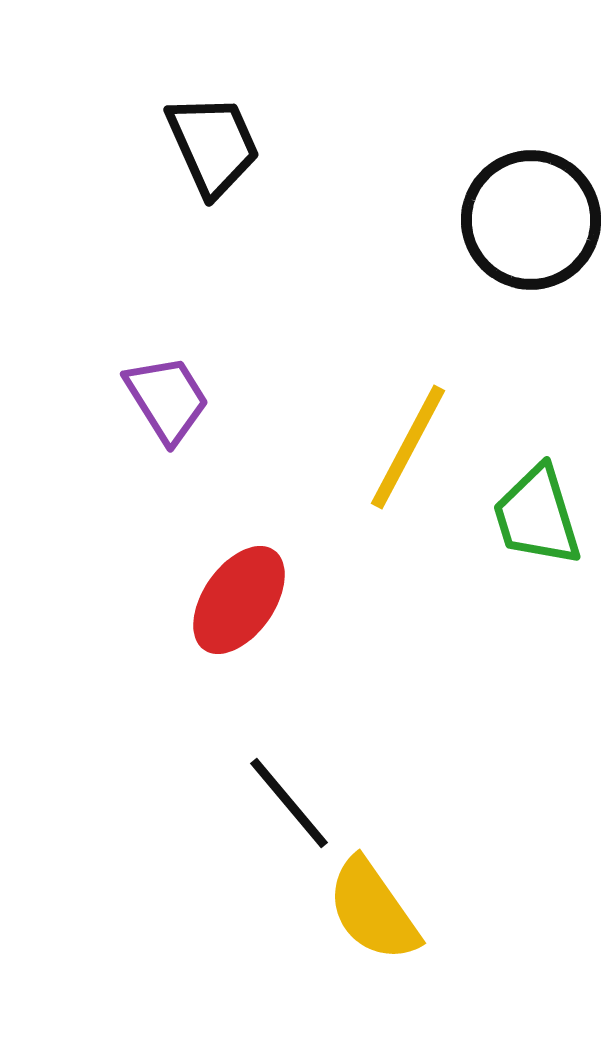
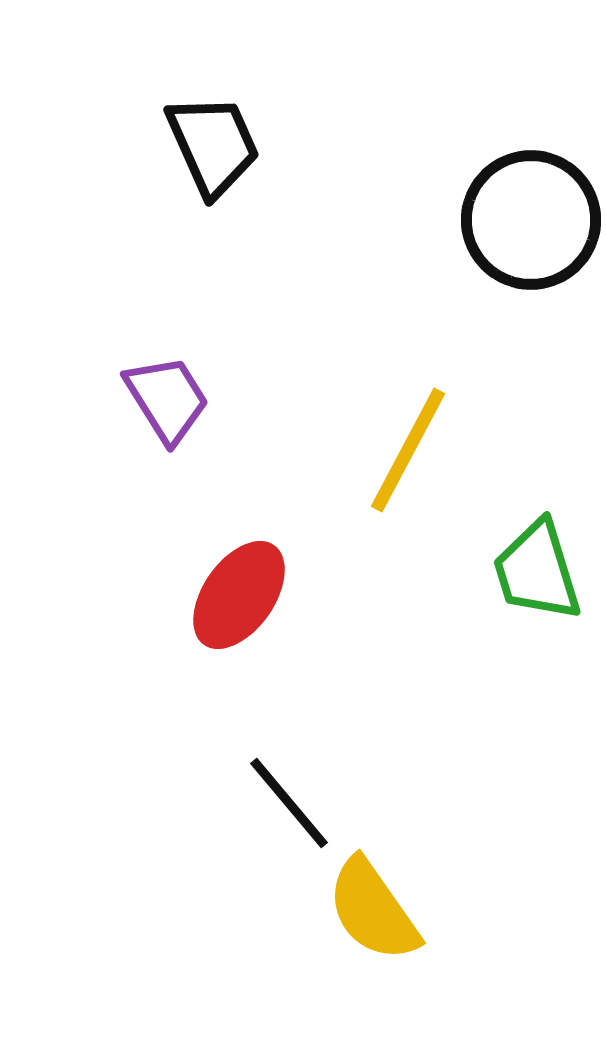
yellow line: moved 3 px down
green trapezoid: moved 55 px down
red ellipse: moved 5 px up
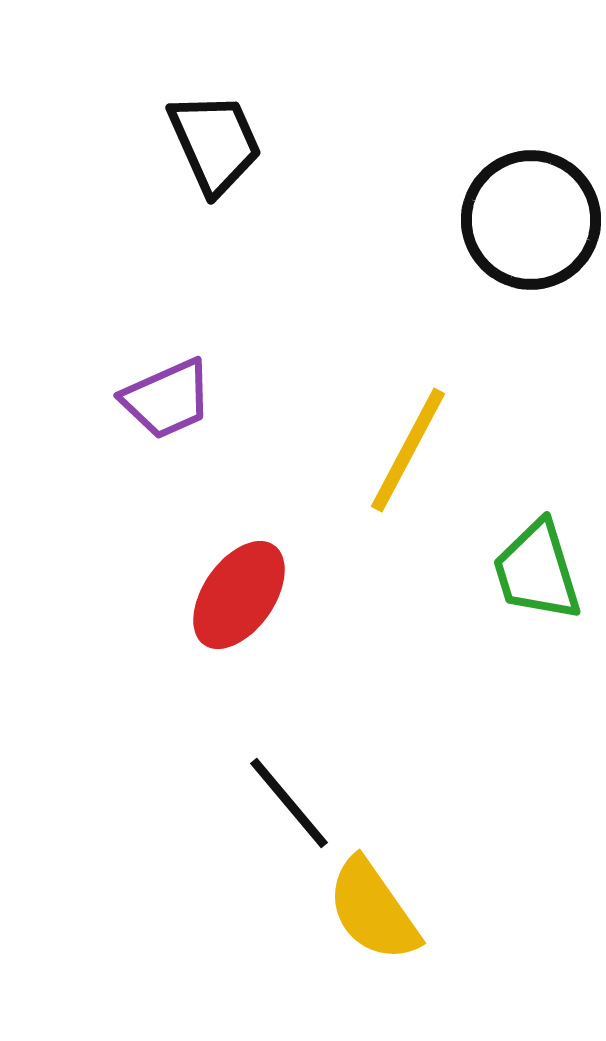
black trapezoid: moved 2 px right, 2 px up
purple trapezoid: rotated 98 degrees clockwise
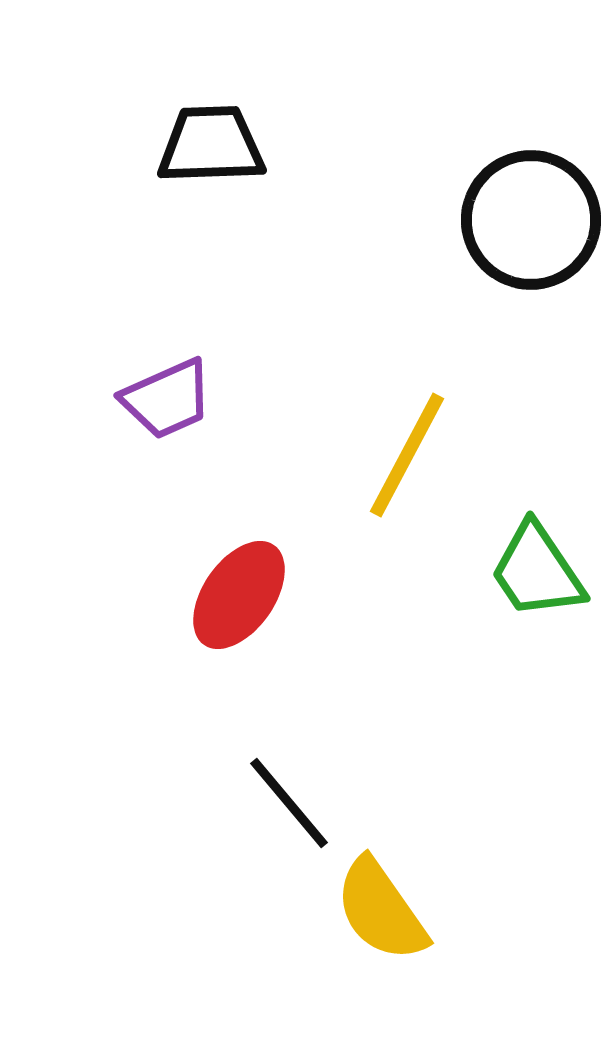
black trapezoid: moved 4 px left, 2 px down; rotated 68 degrees counterclockwise
yellow line: moved 1 px left, 5 px down
green trapezoid: rotated 17 degrees counterclockwise
yellow semicircle: moved 8 px right
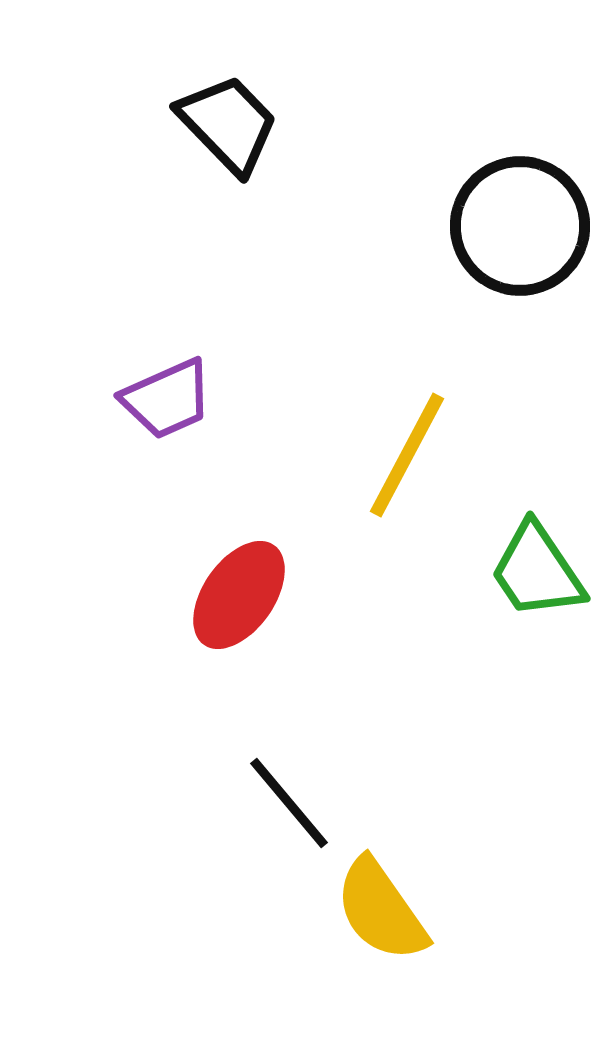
black trapezoid: moved 17 px right, 21 px up; rotated 48 degrees clockwise
black circle: moved 11 px left, 6 px down
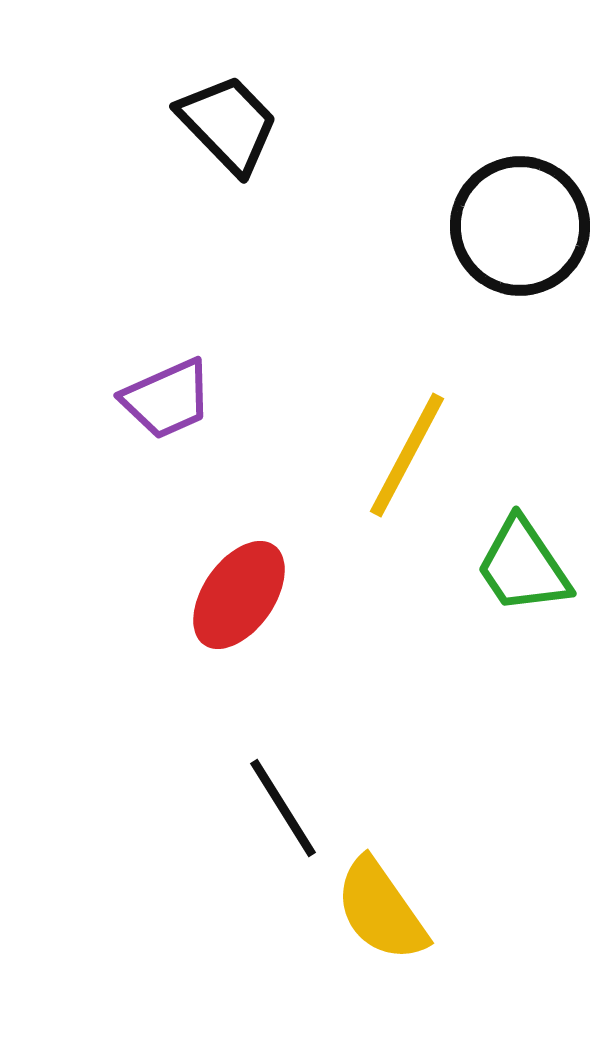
green trapezoid: moved 14 px left, 5 px up
black line: moved 6 px left, 5 px down; rotated 8 degrees clockwise
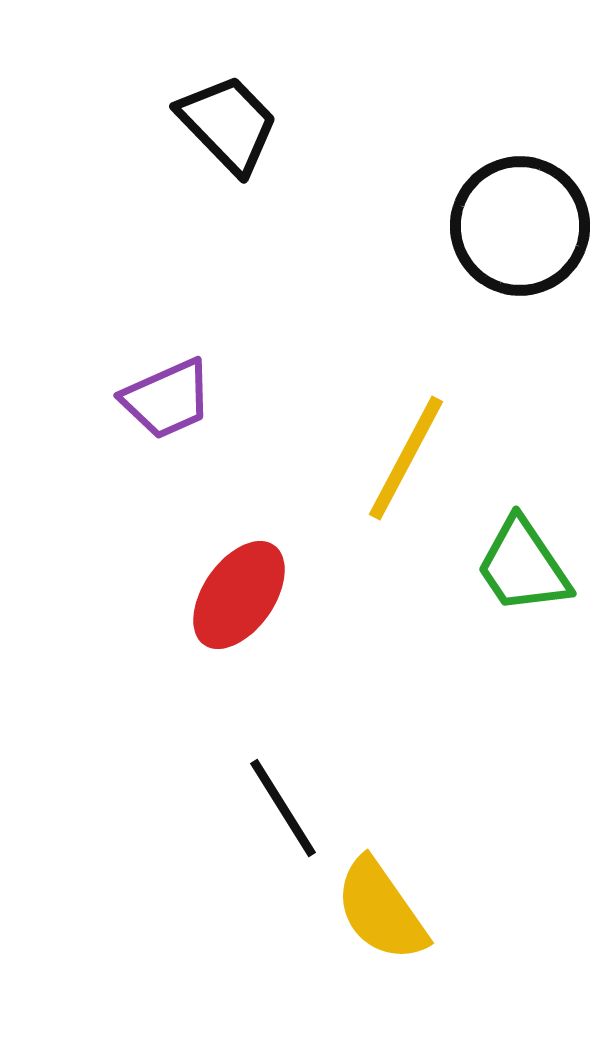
yellow line: moved 1 px left, 3 px down
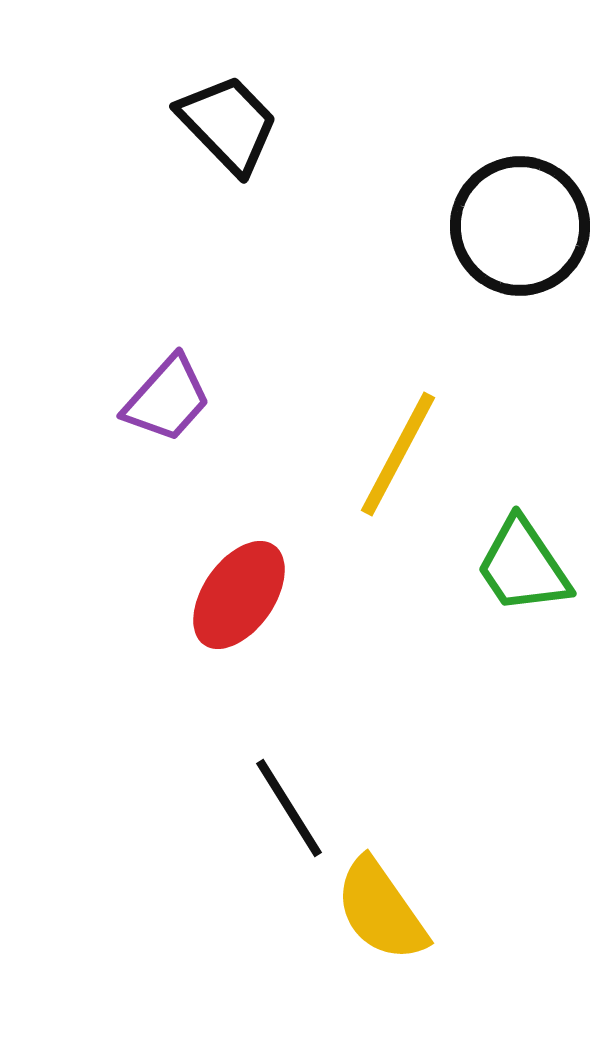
purple trapezoid: rotated 24 degrees counterclockwise
yellow line: moved 8 px left, 4 px up
black line: moved 6 px right
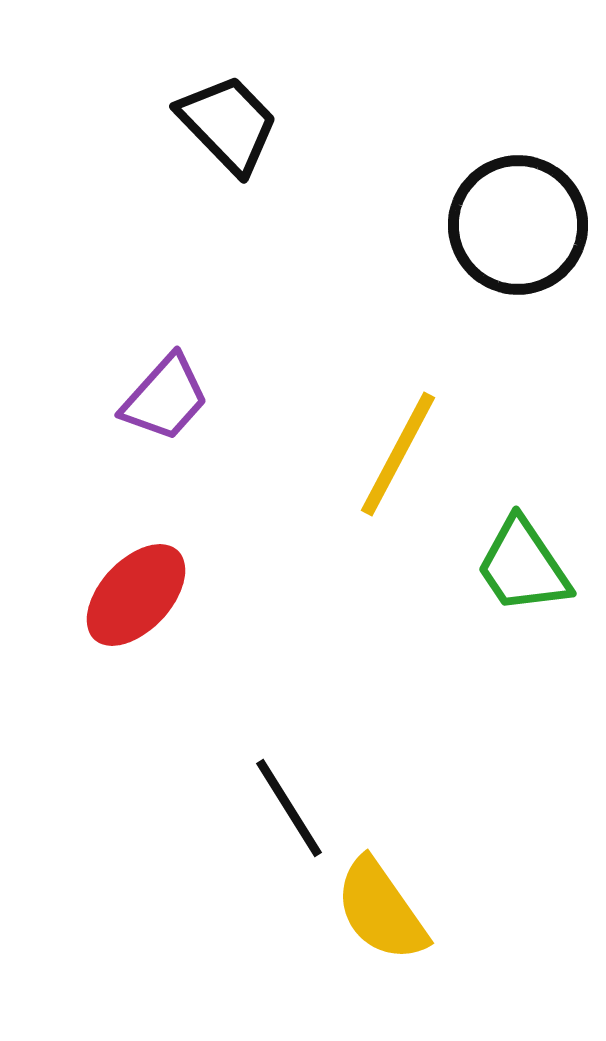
black circle: moved 2 px left, 1 px up
purple trapezoid: moved 2 px left, 1 px up
red ellipse: moved 103 px left; rotated 8 degrees clockwise
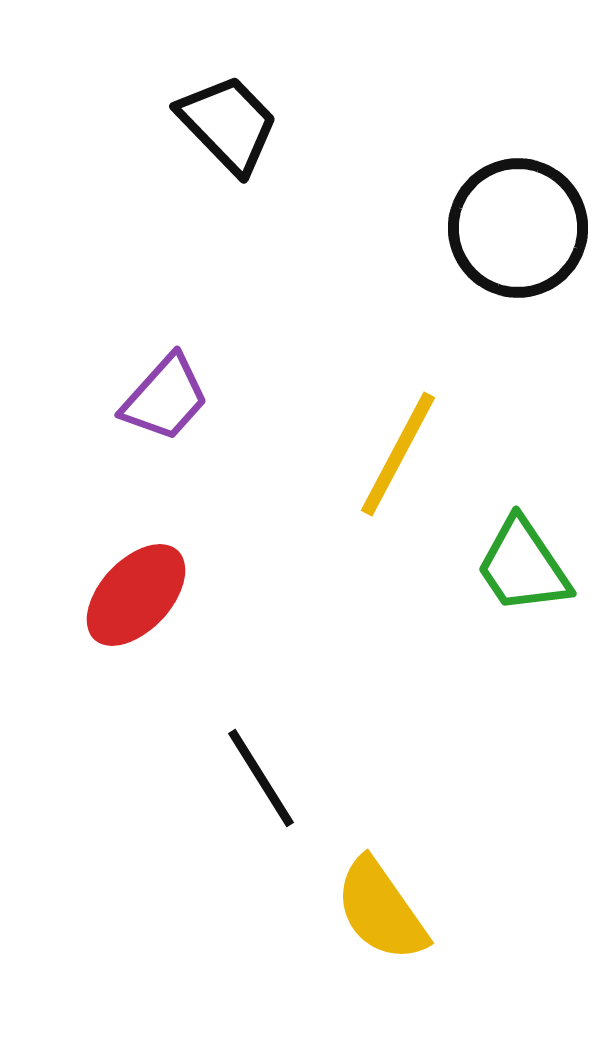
black circle: moved 3 px down
black line: moved 28 px left, 30 px up
